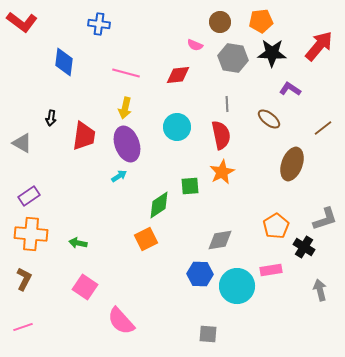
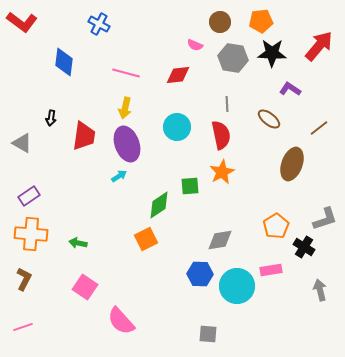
blue cross at (99, 24): rotated 20 degrees clockwise
brown line at (323, 128): moved 4 px left
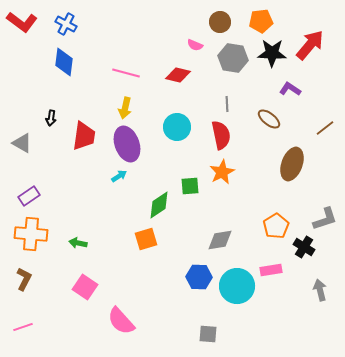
blue cross at (99, 24): moved 33 px left
red arrow at (319, 46): moved 9 px left, 1 px up
red diamond at (178, 75): rotated 20 degrees clockwise
brown line at (319, 128): moved 6 px right
orange square at (146, 239): rotated 10 degrees clockwise
blue hexagon at (200, 274): moved 1 px left, 3 px down
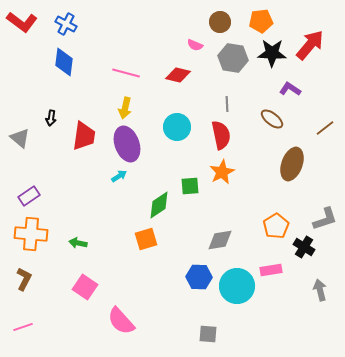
brown ellipse at (269, 119): moved 3 px right
gray triangle at (22, 143): moved 2 px left, 5 px up; rotated 10 degrees clockwise
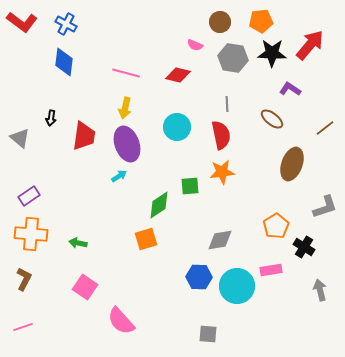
orange star at (222, 172): rotated 20 degrees clockwise
gray L-shape at (325, 219): moved 12 px up
